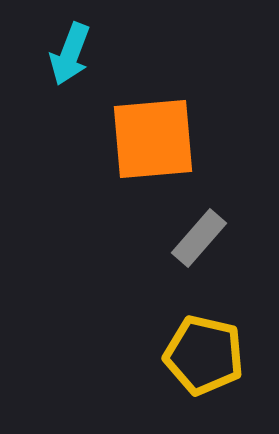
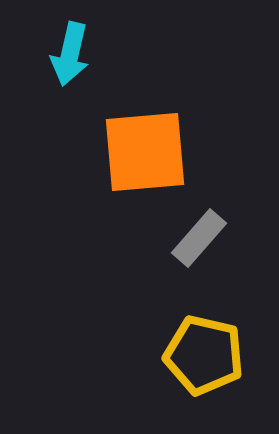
cyan arrow: rotated 8 degrees counterclockwise
orange square: moved 8 px left, 13 px down
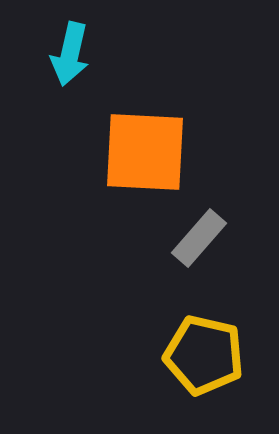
orange square: rotated 8 degrees clockwise
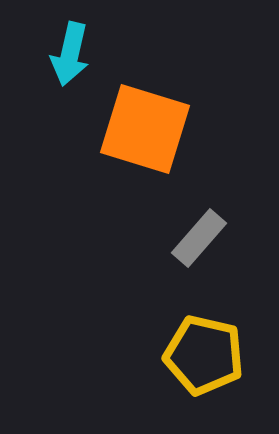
orange square: moved 23 px up; rotated 14 degrees clockwise
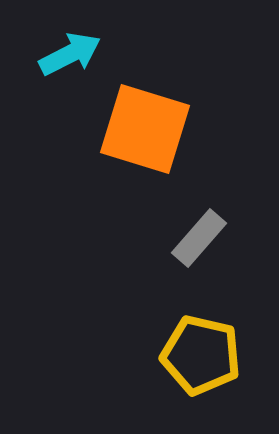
cyan arrow: rotated 130 degrees counterclockwise
yellow pentagon: moved 3 px left
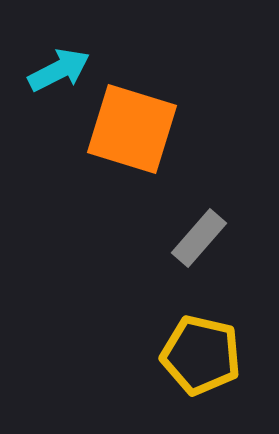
cyan arrow: moved 11 px left, 16 px down
orange square: moved 13 px left
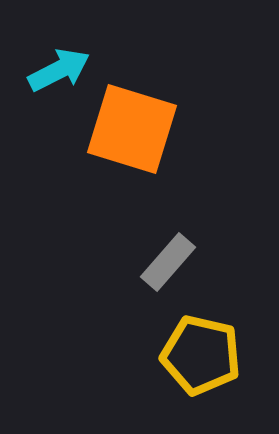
gray rectangle: moved 31 px left, 24 px down
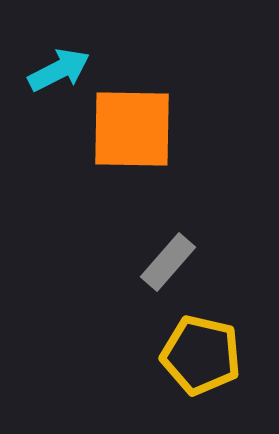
orange square: rotated 16 degrees counterclockwise
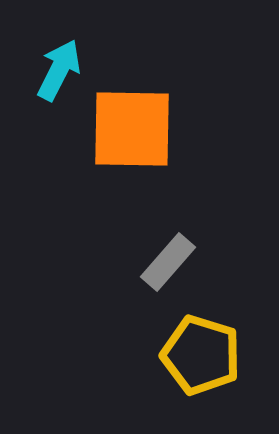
cyan arrow: rotated 36 degrees counterclockwise
yellow pentagon: rotated 4 degrees clockwise
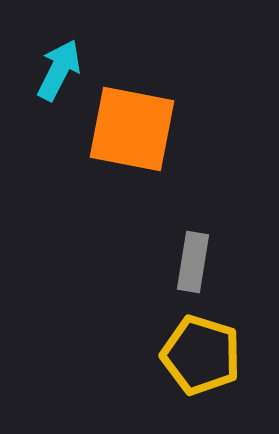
orange square: rotated 10 degrees clockwise
gray rectangle: moved 25 px right; rotated 32 degrees counterclockwise
